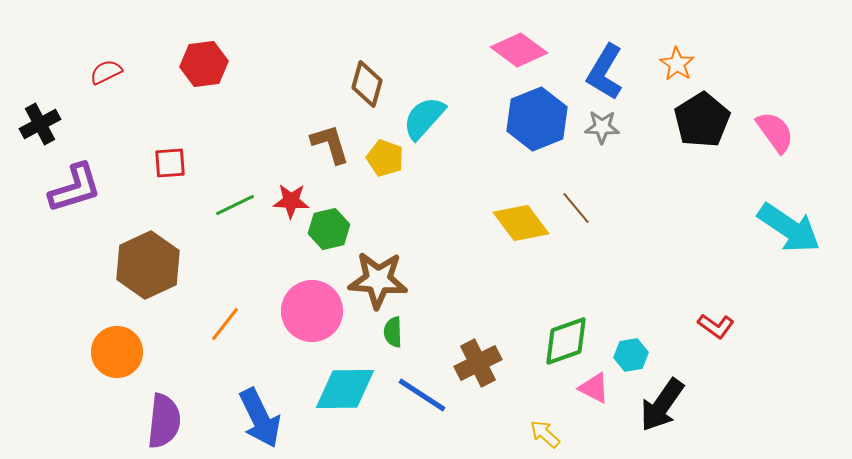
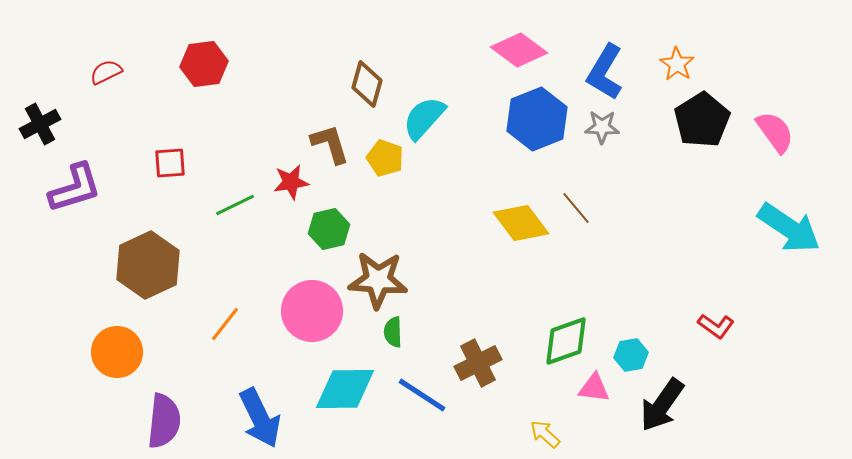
red star: moved 19 px up; rotated 12 degrees counterclockwise
pink triangle: rotated 20 degrees counterclockwise
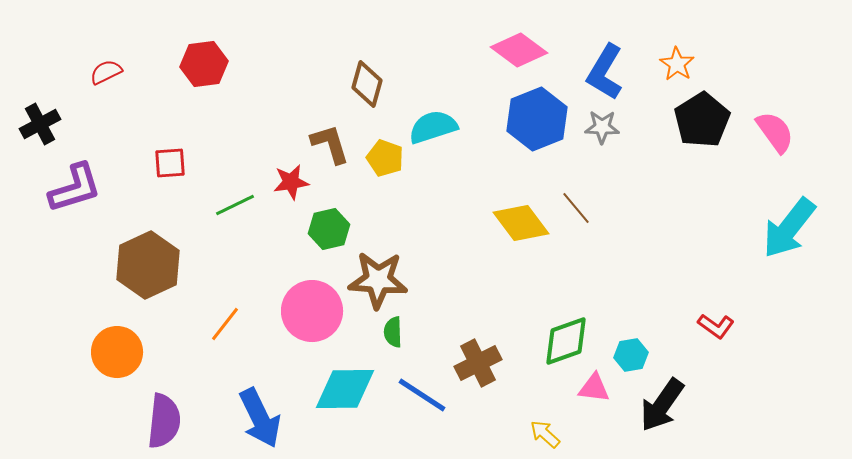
cyan semicircle: moved 9 px right, 9 px down; rotated 30 degrees clockwise
cyan arrow: rotated 94 degrees clockwise
